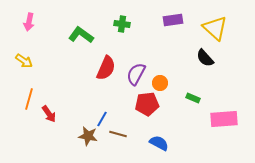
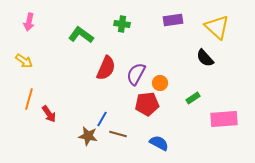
yellow triangle: moved 2 px right, 1 px up
green rectangle: rotated 56 degrees counterclockwise
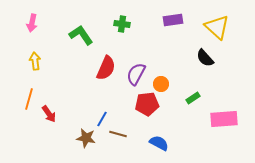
pink arrow: moved 3 px right, 1 px down
green L-shape: rotated 20 degrees clockwise
yellow arrow: moved 11 px right; rotated 132 degrees counterclockwise
orange circle: moved 1 px right, 1 px down
brown star: moved 2 px left, 2 px down
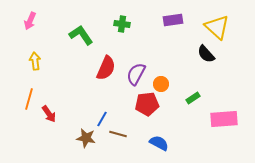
pink arrow: moved 2 px left, 2 px up; rotated 12 degrees clockwise
black semicircle: moved 1 px right, 4 px up
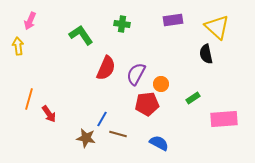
black semicircle: rotated 30 degrees clockwise
yellow arrow: moved 17 px left, 15 px up
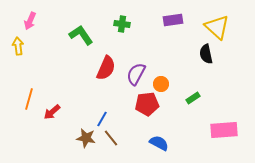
red arrow: moved 3 px right, 2 px up; rotated 84 degrees clockwise
pink rectangle: moved 11 px down
brown line: moved 7 px left, 4 px down; rotated 36 degrees clockwise
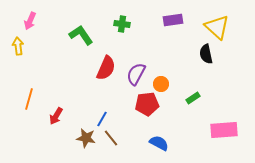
red arrow: moved 4 px right, 4 px down; rotated 18 degrees counterclockwise
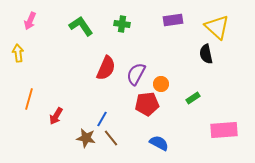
green L-shape: moved 9 px up
yellow arrow: moved 7 px down
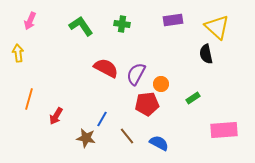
red semicircle: rotated 85 degrees counterclockwise
brown line: moved 16 px right, 2 px up
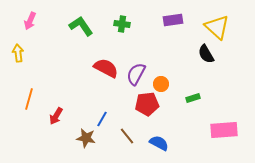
black semicircle: rotated 18 degrees counterclockwise
green rectangle: rotated 16 degrees clockwise
